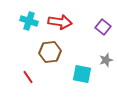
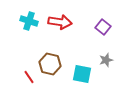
brown hexagon: moved 12 px down; rotated 20 degrees clockwise
red line: moved 1 px right
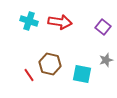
red line: moved 2 px up
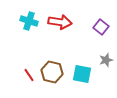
purple square: moved 2 px left
brown hexagon: moved 2 px right, 8 px down
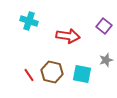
red arrow: moved 8 px right, 14 px down
purple square: moved 3 px right, 1 px up
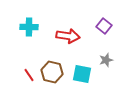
cyan cross: moved 6 px down; rotated 18 degrees counterclockwise
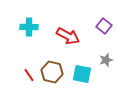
red arrow: rotated 20 degrees clockwise
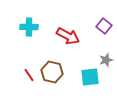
cyan square: moved 8 px right, 3 px down; rotated 18 degrees counterclockwise
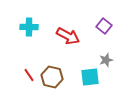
brown hexagon: moved 5 px down
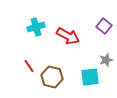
cyan cross: moved 7 px right; rotated 18 degrees counterclockwise
red line: moved 9 px up
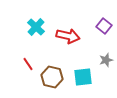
cyan cross: rotated 30 degrees counterclockwise
red arrow: rotated 15 degrees counterclockwise
red line: moved 1 px left, 2 px up
cyan square: moved 7 px left
